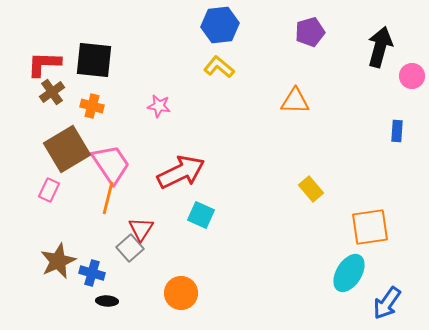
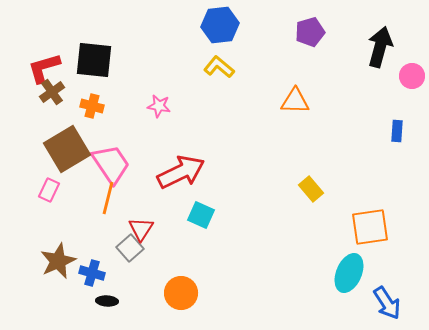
red L-shape: moved 4 px down; rotated 18 degrees counterclockwise
cyan ellipse: rotated 9 degrees counterclockwise
blue arrow: rotated 68 degrees counterclockwise
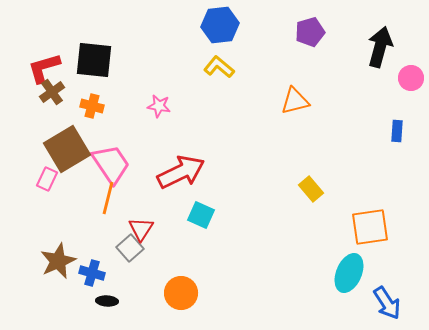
pink circle: moved 1 px left, 2 px down
orange triangle: rotated 16 degrees counterclockwise
pink rectangle: moved 2 px left, 11 px up
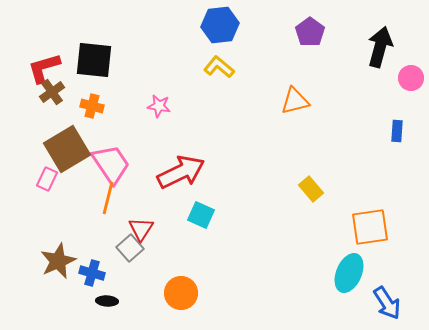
purple pentagon: rotated 20 degrees counterclockwise
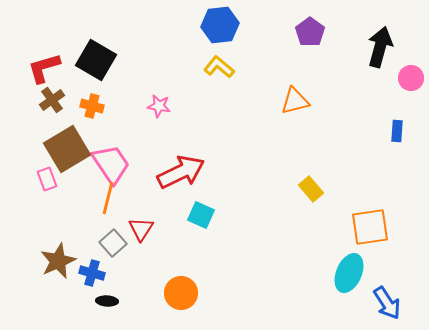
black square: moved 2 px right; rotated 24 degrees clockwise
brown cross: moved 8 px down
pink rectangle: rotated 45 degrees counterclockwise
gray square: moved 17 px left, 5 px up
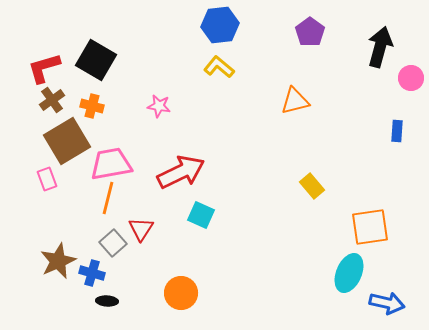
brown square: moved 8 px up
pink trapezoid: rotated 66 degrees counterclockwise
yellow rectangle: moved 1 px right, 3 px up
blue arrow: rotated 44 degrees counterclockwise
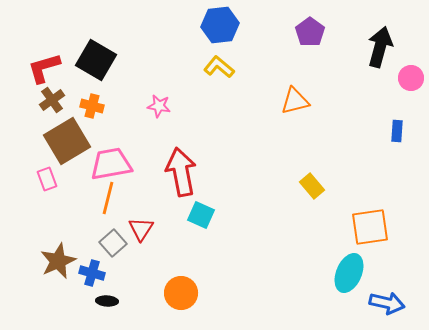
red arrow: rotated 75 degrees counterclockwise
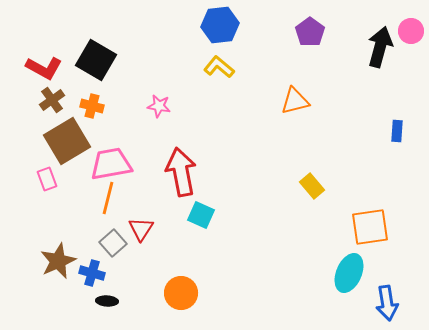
red L-shape: rotated 135 degrees counterclockwise
pink circle: moved 47 px up
blue arrow: rotated 68 degrees clockwise
